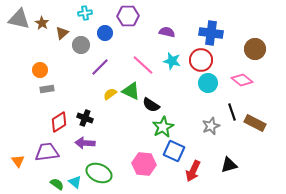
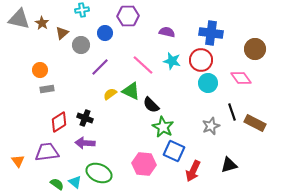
cyan cross: moved 3 px left, 3 px up
pink diamond: moved 1 px left, 2 px up; rotated 15 degrees clockwise
black semicircle: rotated 12 degrees clockwise
green star: rotated 15 degrees counterclockwise
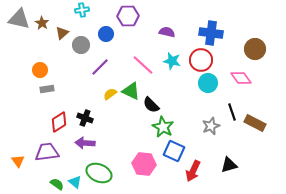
blue circle: moved 1 px right, 1 px down
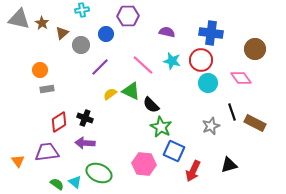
green star: moved 2 px left
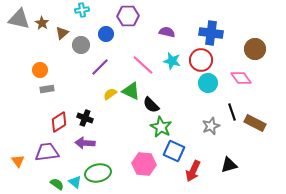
green ellipse: moved 1 px left; rotated 35 degrees counterclockwise
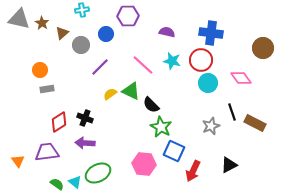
brown circle: moved 8 px right, 1 px up
black triangle: rotated 12 degrees counterclockwise
green ellipse: rotated 15 degrees counterclockwise
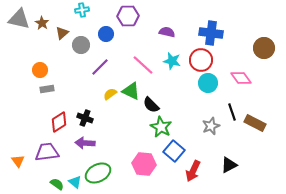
brown circle: moved 1 px right
blue square: rotated 15 degrees clockwise
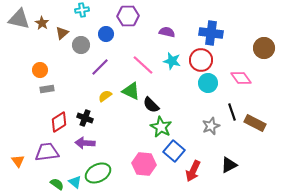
yellow semicircle: moved 5 px left, 2 px down
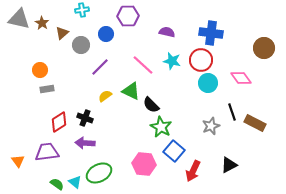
green ellipse: moved 1 px right
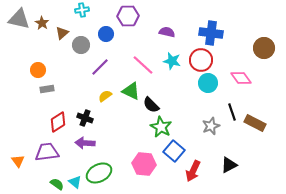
orange circle: moved 2 px left
red diamond: moved 1 px left
